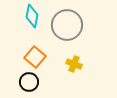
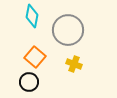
gray circle: moved 1 px right, 5 px down
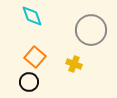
cyan diamond: rotated 30 degrees counterclockwise
gray circle: moved 23 px right
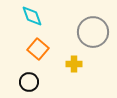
gray circle: moved 2 px right, 2 px down
orange square: moved 3 px right, 8 px up
yellow cross: rotated 21 degrees counterclockwise
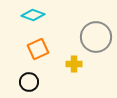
cyan diamond: moved 1 px right, 1 px up; rotated 50 degrees counterclockwise
gray circle: moved 3 px right, 5 px down
orange square: rotated 25 degrees clockwise
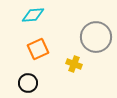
cyan diamond: rotated 25 degrees counterclockwise
yellow cross: rotated 21 degrees clockwise
black circle: moved 1 px left, 1 px down
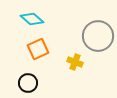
cyan diamond: moved 1 px left, 4 px down; rotated 45 degrees clockwise
gray circle: moved 2 px right, 1 px up
yellow cross: moved 1 px right, 2 px up
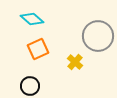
yellow cross: rotated 21 degrees clockwise
black circle: moved 2 px right, 3 px down
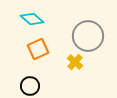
gray circle: moved 10 px left
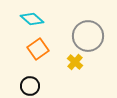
orange square: rotated 10 degrees counterclockwise
